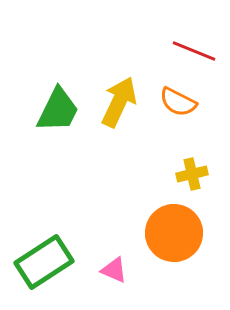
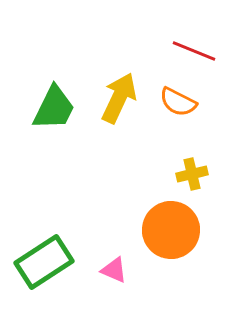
yellow arrow: moved 4 px up
green trapezoid: moved 4 px left, 2 px up
orange circle: moved 3 px left, 3 px up
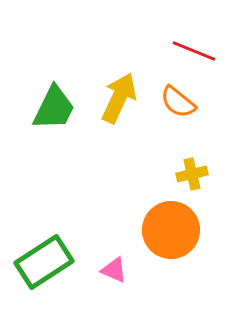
orange semicircle: rotated 12 degrees clockwise
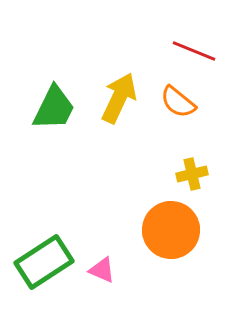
pink triangle: moved 12 px left
